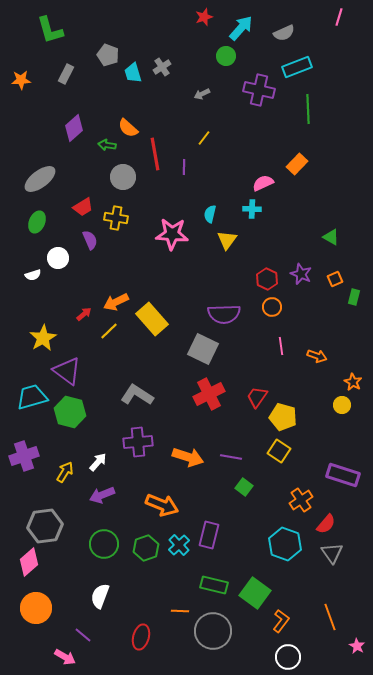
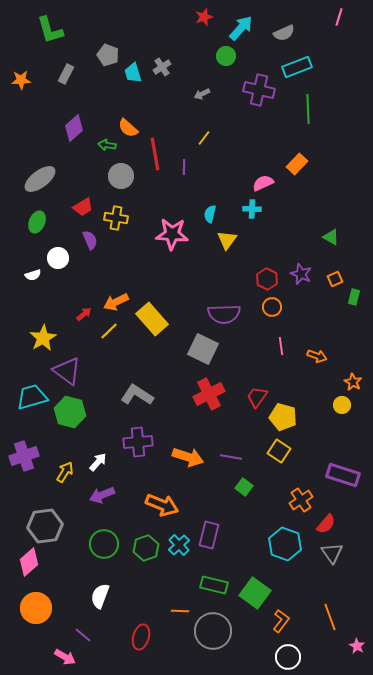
gray circle at (123, 177): moved 2 px left, 1 px up
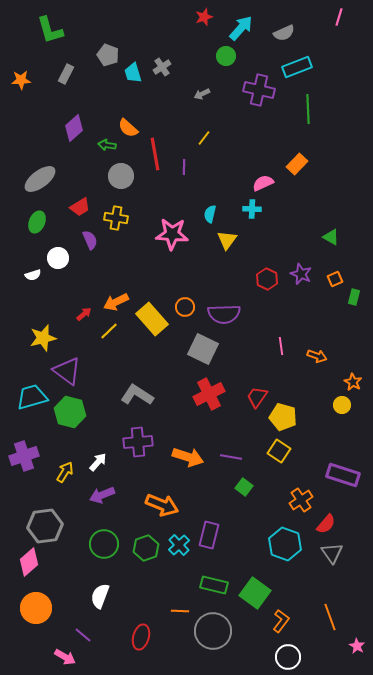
red trapezoid at (83, 207): moved 3 px left
orange circle at (272, 307): moved 87 px left
yellow star at (43, 338): rotated 16 degrees clockwise
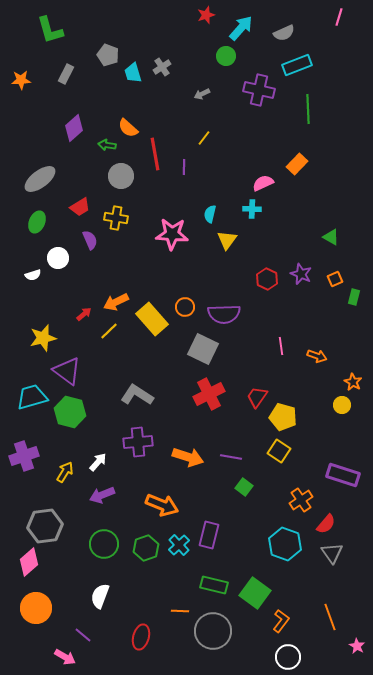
red star at (204, 17): moved 2 px right, 2 px up
cyan rectangle at (297, 67): moved 2 px up
